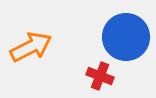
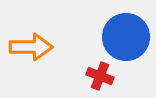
orange arrow: rotated 27 degrees clockwise
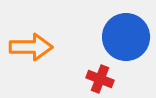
red cross: moved 3 px down
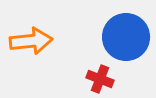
orange arrow: moved 6 px up; rotated 6 degrees counterclockwise
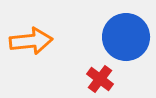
red cross: rotated 16 degrees clockwise
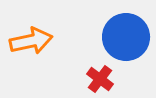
orange arrow: rotated 6 degrees counterclockwise
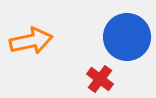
blue circle: moved 1 px right
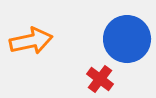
blue circle: moved 2 px down
